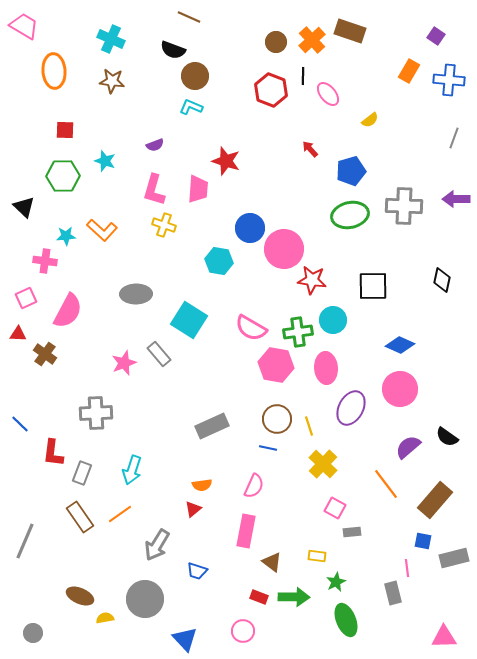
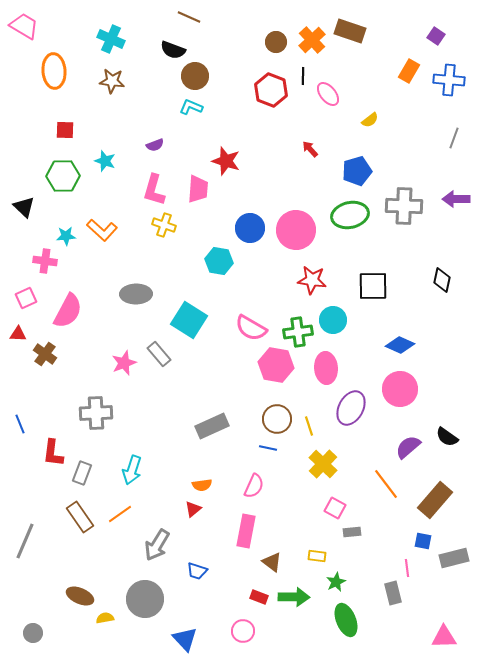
blue pentagon at (351, 171): moved 6 px right
pink circle at (284, 249): moved 12 px right, 19 px up
blue line at (20, 424): rotated 24 degrees clockwise
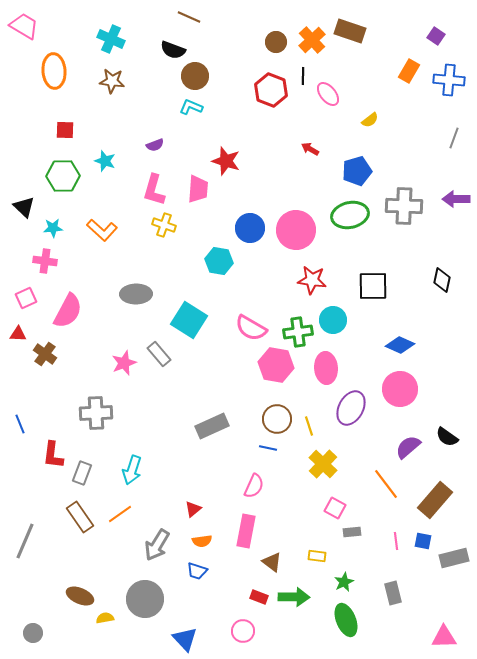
red arrow at (310, 149): rotated 18 degrees counterclockwise
cyan star at (66, 236): moved 13 px left, 8 px up
red L-shape at (53, 453): moved 2 px down
orange semicircle at (202, 485): moved 56 px down
pink line at (407, 568): moved 11 px left, 27 px up
green star at (336, 582): moved 8 px right
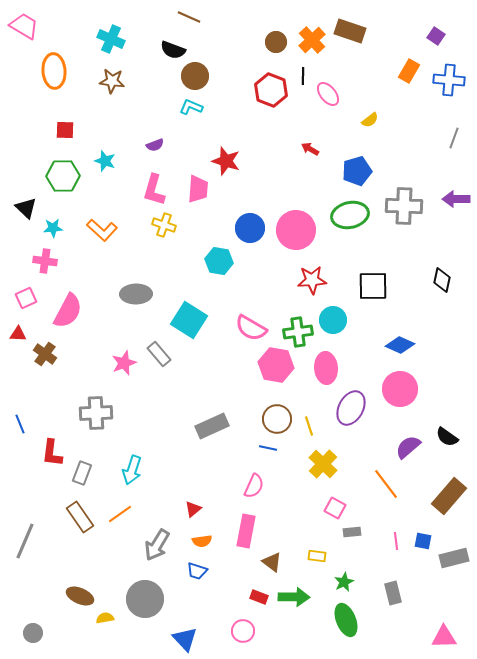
black triangle at (24, 207): moved 2 px right, 1 px down
red star at (312, 280): rotated 12 degrees counterclockwise
red L-shape at (53, 455): moved 1 px left, 2 px up
brown rectangle at (435, 500): moved 14 px right, 4 px up
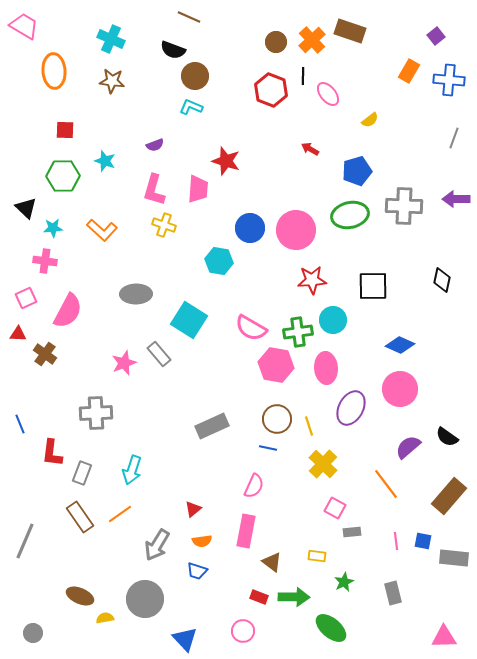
purple square at (436, 36): rotated 18 degrees clockwise
gray rectangle at (454, 558): rotated 20 degrees clockwise
green ellipse at (346, 620): moved 15 px left, 8 px down; rotated 28 degrees counterclockwise
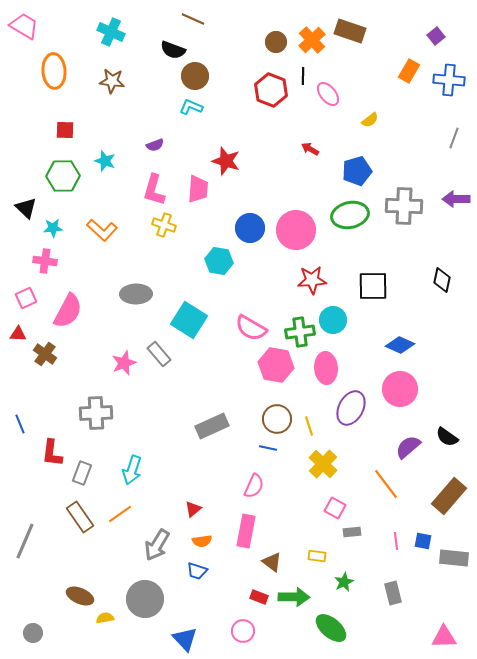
brown line at (189, 17): moved 4 px right, 2 px down
cyan cross at (111, 39): moved 7 px up
green cross at (298, 332): moved 2 px right
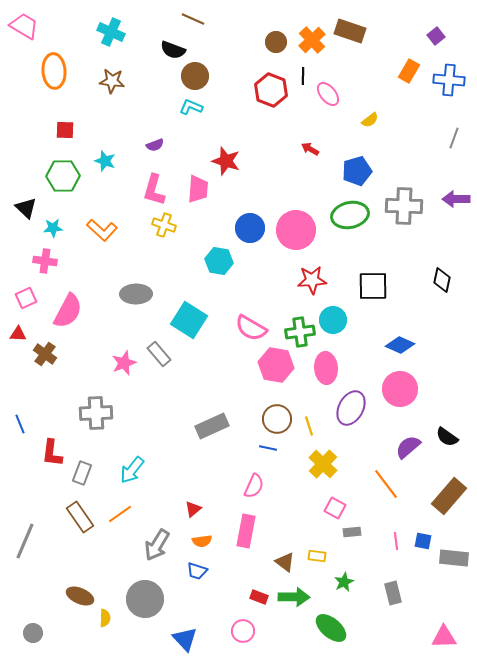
cyan arrow at (132, 470): rotated 20 degrees clockwise
brown triangle at (272, 562): moved 13 px right
yellow semicircle at (105, 618): rotated 102 degrees clockwise
